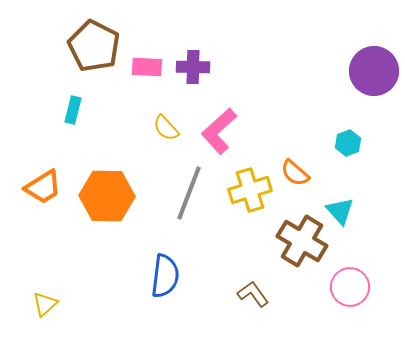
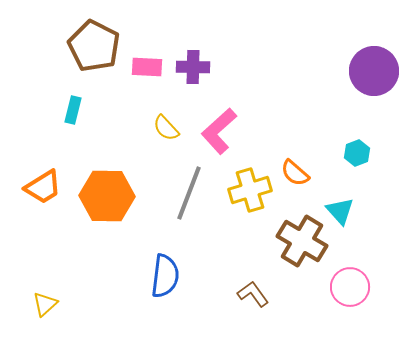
cyan hexagon: moved 9 px right, 10 px down
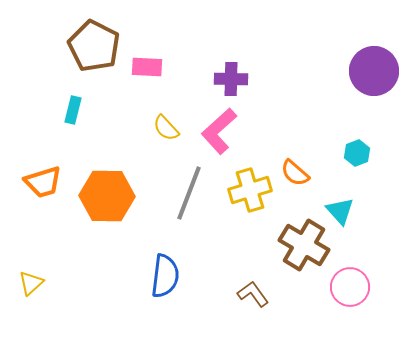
purple cross: moved 38 px right, 12 px down
orange trapezoid: moved 5 px up; rotated 15 degrees clockwise
brown cross: moved 2 px right, 4 px down
yellow triangle: moved 14 px left, 21 px up
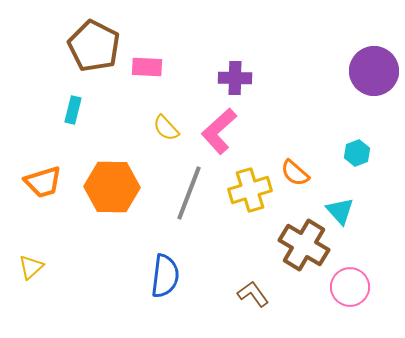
purple cross: moved 4 px right, 1 px up
orange hexagon: moved 5 px right, 9 px up
yellow triangle: moved 16 px up
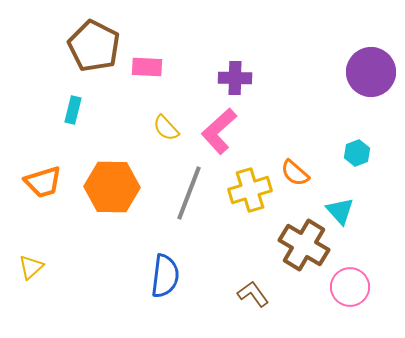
purple circle: moved 3 px left, 1 px down
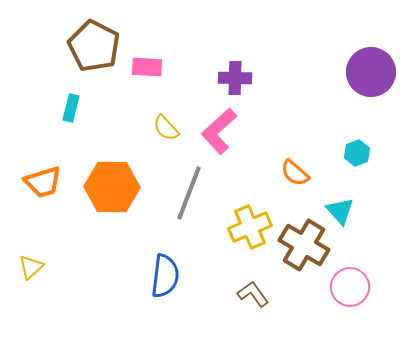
cyan rectangle: moved 2 px left, 2 px up
yellow cross: moved 37 px down; rotated 6 degrees counterclockwise
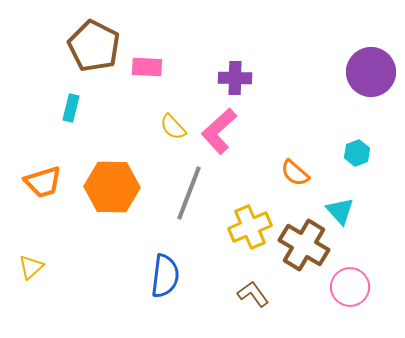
yellow semicircle: moved 7 px right, 1 px up
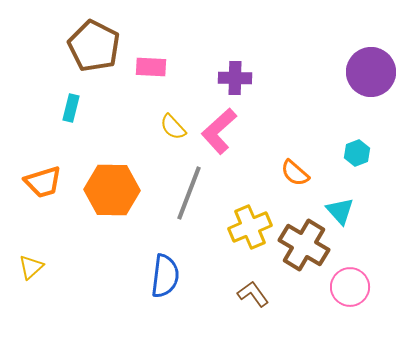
pink rectangle: moved 4 px right
orange hexagon: moved 3 px down
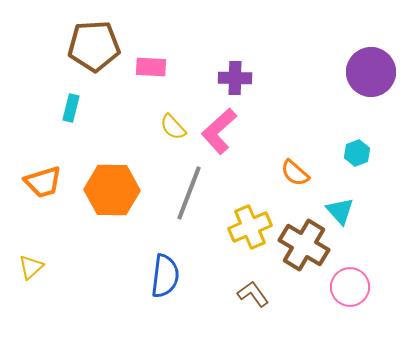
brown pentagon: rotated 30 degrees counterclockwise
